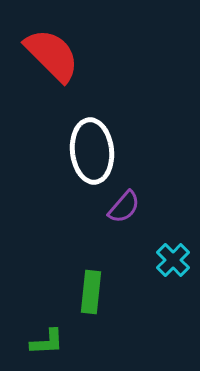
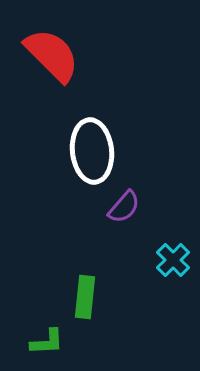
green rectangle: moved 6 px left, 5 px down
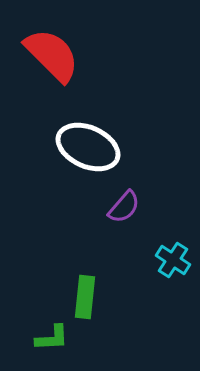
white ellipse: moved 4 px left, 4 px up; rotated 60 degrees counterclockwise
cyan cross: rotated 12 degrees counterclockwise
green L-shape: moved 5 px right, 4 px up
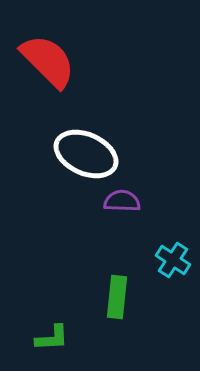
red semicircle: moved 4 px left, 6 px down
white ellipse: moved 2 px left, 7 px down
purple semicircle: moved 2 px left, 6 px up; rotated 129 degrees counterclockwise
green rectangle: moved 32 px right
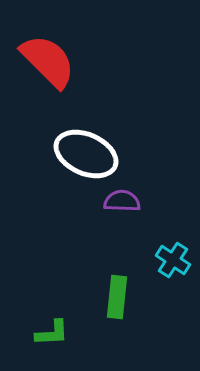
green L-shape: moved 5 px up
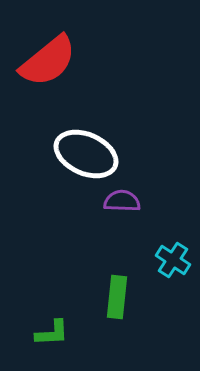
red semicircle: rotated 96 degrees clockwise
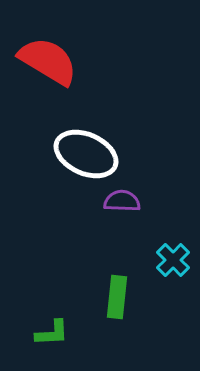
red semicircle: rotated 110 degrees counterclockwise
cyan cross: rotated 12 degrees clockwise
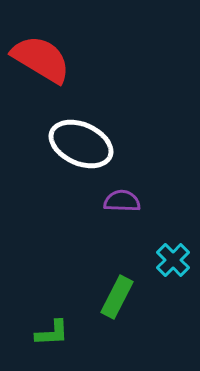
red semicircle: moved 7 px left, 2 px up
white ellipse: moved 5 px left, 10 px up
green rectangle: rotated 21 degrees clockwise
